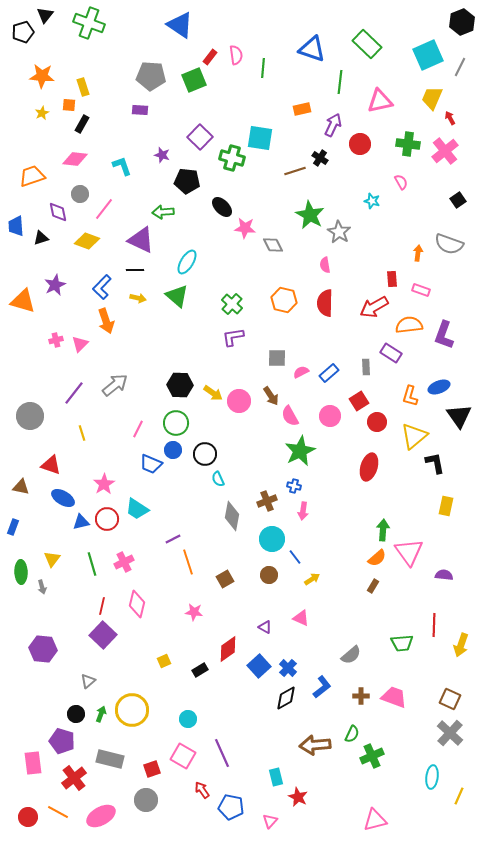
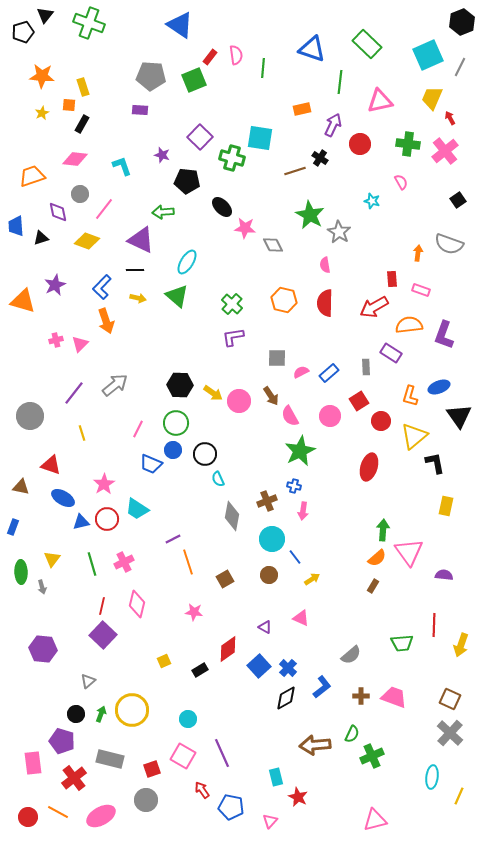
red circle at (377, 422): moved 4 px right, 1 px up
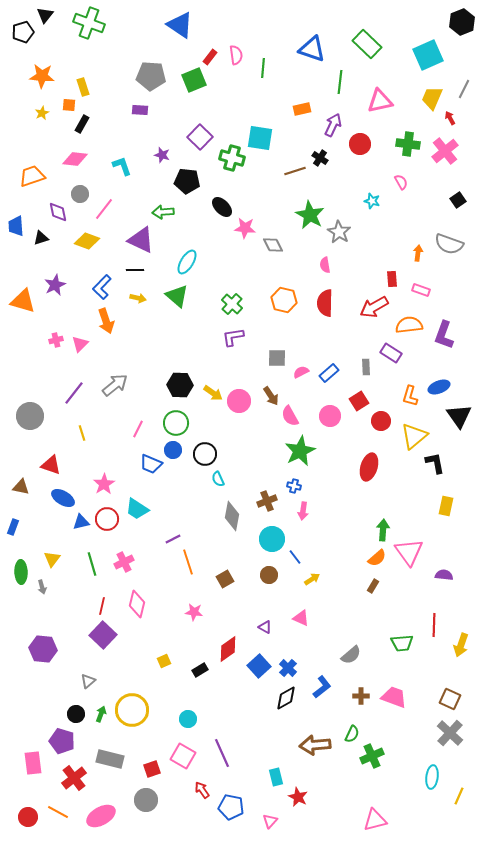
gray line at (460, 67): moved 4 px right, 22 px down
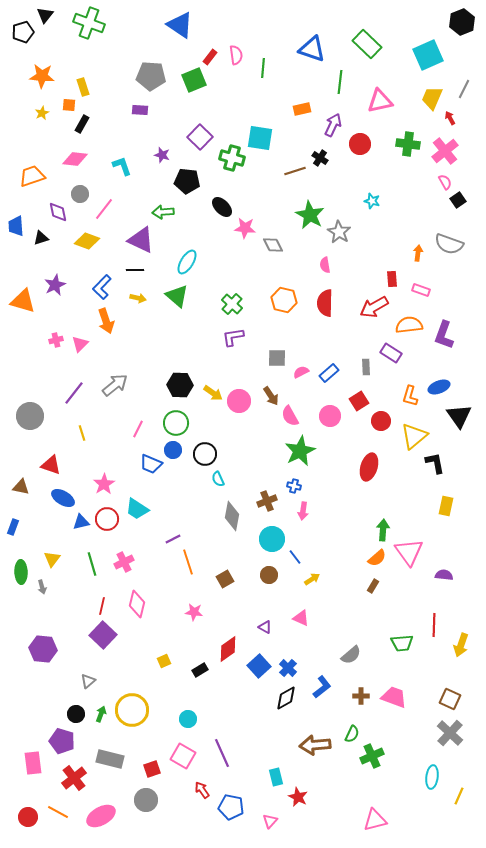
pink semicircle at (401, 182): moved 44 px right
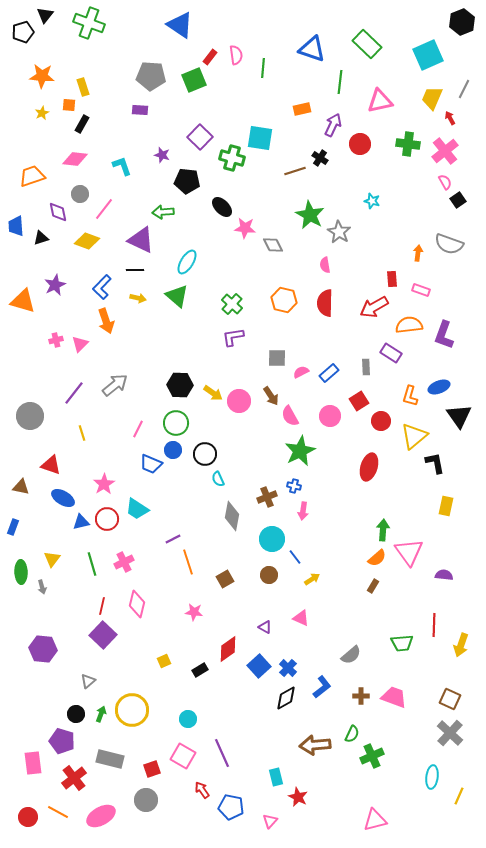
brown cross at (267, 501): moved 4 px up
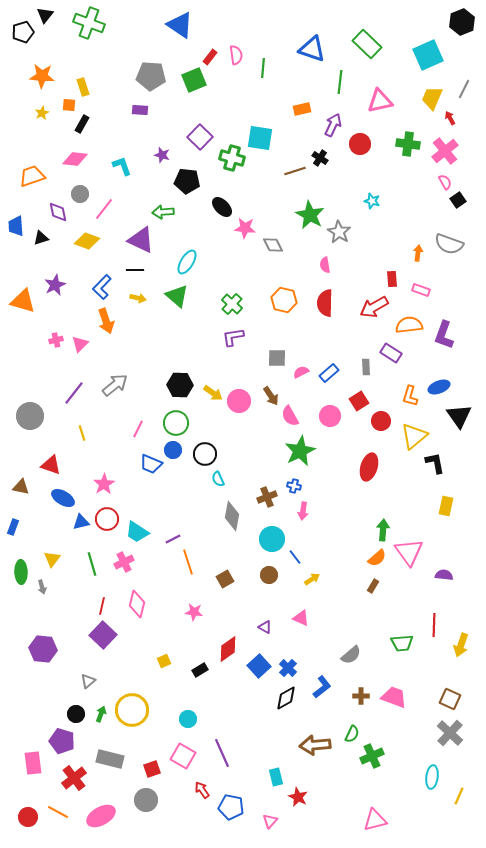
cyan trapezoid at (137, 509): moved 23 px down
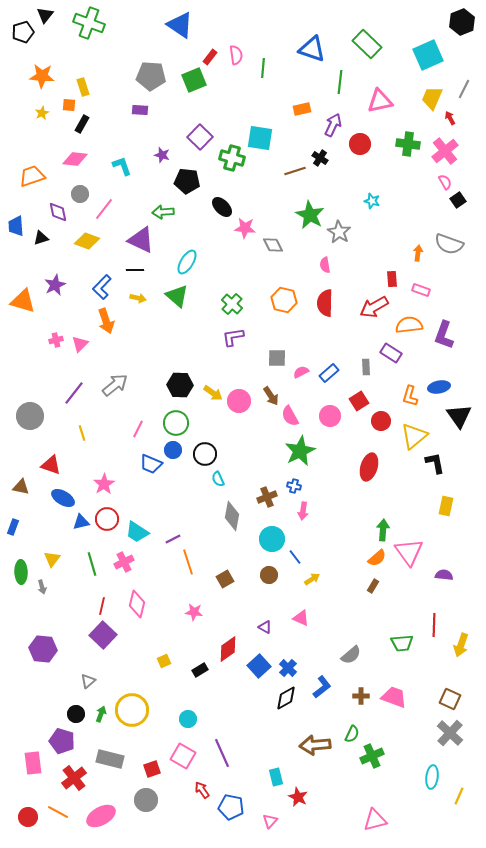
blue ellipse at (439, 387): rotated 10 degrees clockwise
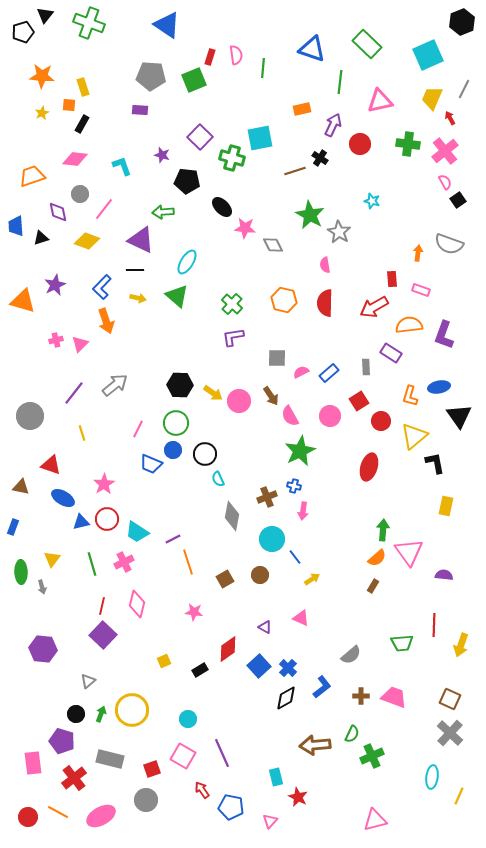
blue triangle at (180, 25): moved 13 px left
red rectangle at (210, 57): rotated 21 degrees counterclockwise
cyan square at (260, 138): rotated 20 degrees counterclockwise
brown circle at (269, 575): moved 9 px left
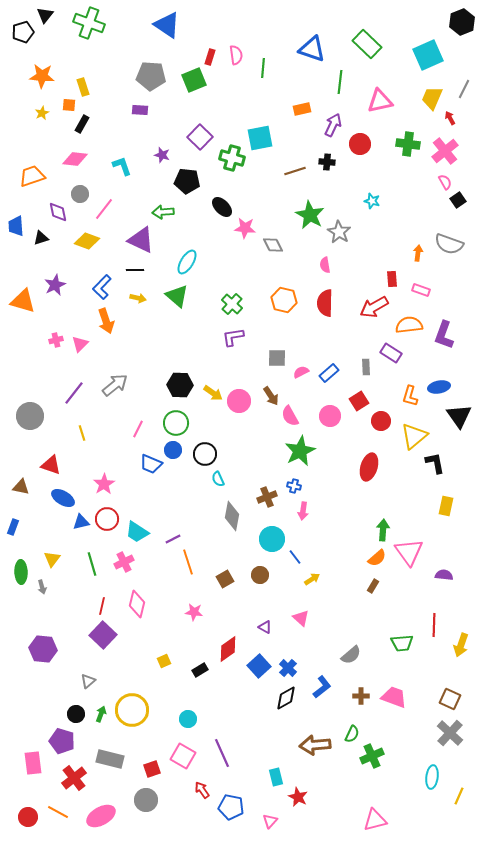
black cross at (320, 158): moved 7 px right, 4 px down; rotated 28 degrees counterclockwise
pink triangle at (301, 618): rotated 18 degrees clockwise
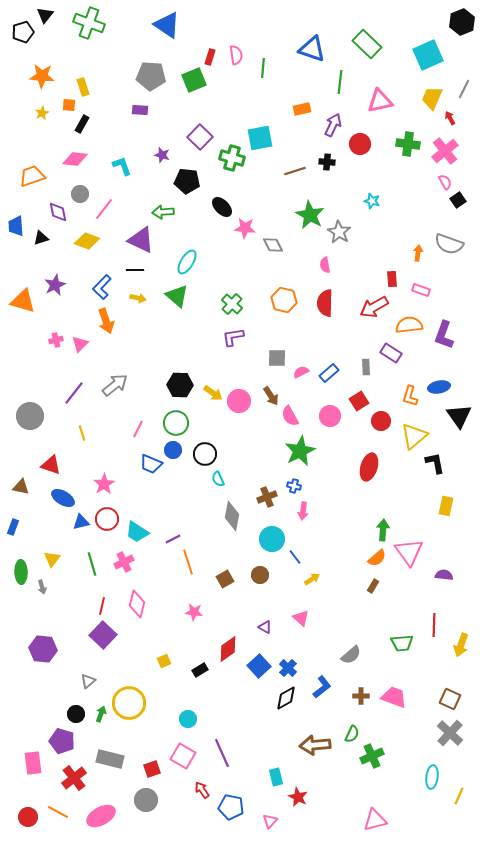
yellow circle at (132, 710): moved 3 px left, 7 px up
